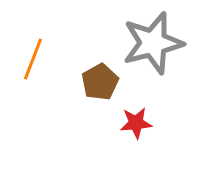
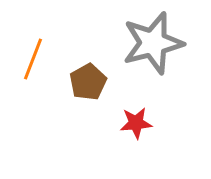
brown pentagon: moved 12 px left
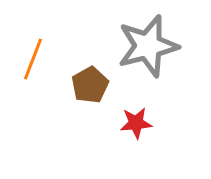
gray star: moved 5 px left, 3 px down
brown pentagon: moved 2 px right, 3 px down
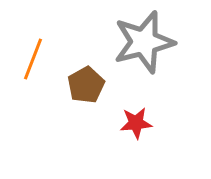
gray star: moved 4 px left, 4 px up
brown pentagon: moved 4 px left
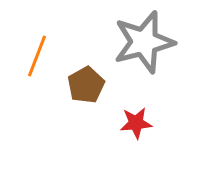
orange line: moved 4 px right, 3 px up
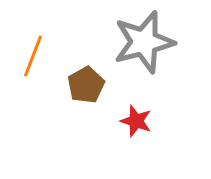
orange line: moved 4 px left
red star: moved 2 px up; rotated 24 degrees clockwise
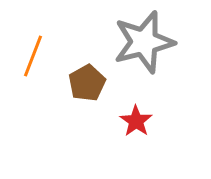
brown pentagon: moved 1 px right, 2 px up
red star: rotated 16 degrees clockwise
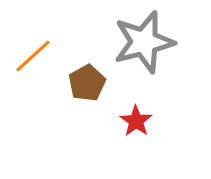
orange line: rotated 27 degrees clockwise
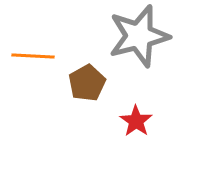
gray star: moved 5 px left, 6 px up
orange line: rotated 45 degrees clockwise
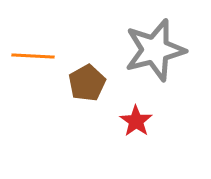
gray star: moved 16 px right, 14 px down
